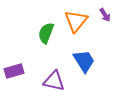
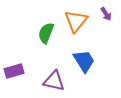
purple arrow: moved 1 px right, 1 px up
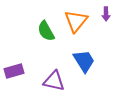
purple arrow: rotated 32 degrees clockwise
green semicircle: moved 2 px up; rotated 50 degrees counterclockwise
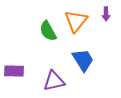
green semicircle: moved 2 px right
blue trapezoid: moved 1 px left, 1 px up
purple rectangle: rotated 18 degrees clockwise
purple triangle: rotated 25 degrees counterclockwise
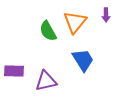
purple arrow: moved 1 px down
orange triangle: moved 1 px left, 1 px down
purple triangle: moved 8 px left
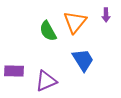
purple triangle: rotated 10 degrees counterclockwise
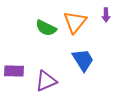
green semicircle: moved 2 px left, 3 px up; rotated 35 degrees counterclockwise
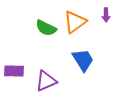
orange triangle: rotated 15 degrees clockwise
